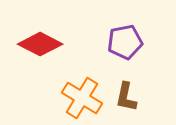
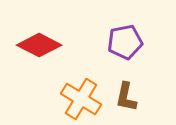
red diamond: moved 1 px left, 1 px down
orange cross: moved 1 px left, 1 px down
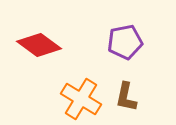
red diamond: rotated 9 degrees clockwise
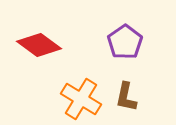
purple pentagon: rotated 24 degrees counterclockwise
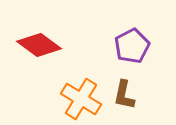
purple pentagon: moved 7 px right, 4 px down; rotated 8 degrees clockwise
brown L-shape: moved 2 px left, 2 px up
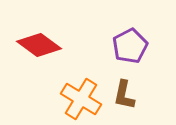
purple pentagon: moved 2 px left
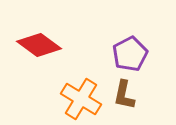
purple pentagon: moved 8 px down
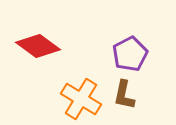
red diamond: moved 1 px left, 1 px down
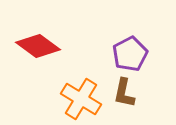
brown L-shape: moved 2 px up
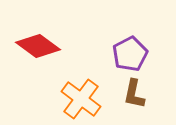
brown L-shape: moved 10 px right, 1 px down
orange cross: rotated 6 degrees clockwise
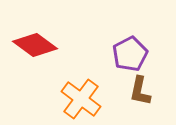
red diamond: moved 3 px left, 1 px up
brown L-shape: moved 6 px right, 3 px up
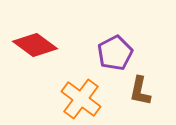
purple pentagon: moved 15 px left, 1 px up
